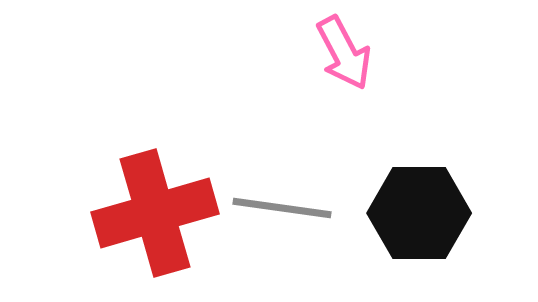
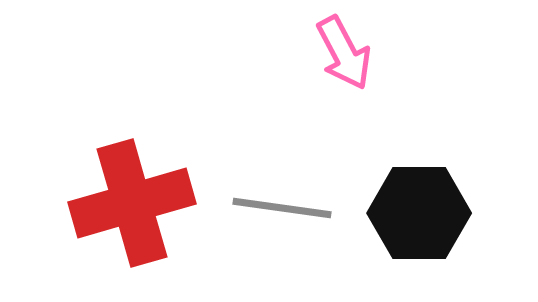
red cross: moved 23 px left, 10 px up
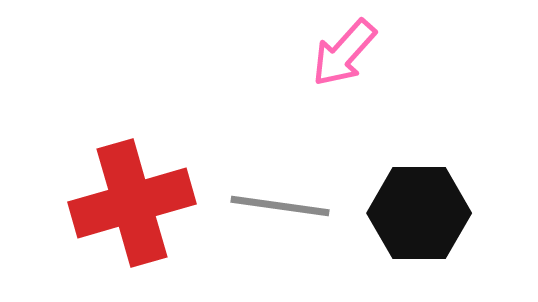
pink arrow: rotated 70 degrees clockwise
gray line: moved 2 px left, 2 px up
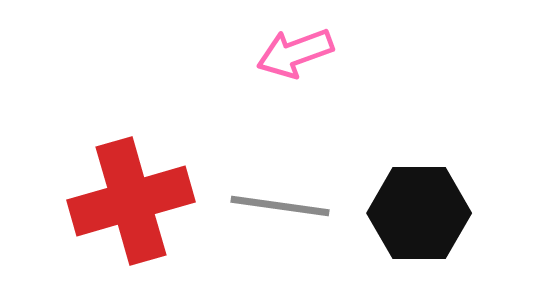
pink arrow: moved 49 px left; rotated 28 degrees clockwise
red cross: moved 1 px left, 2 px up
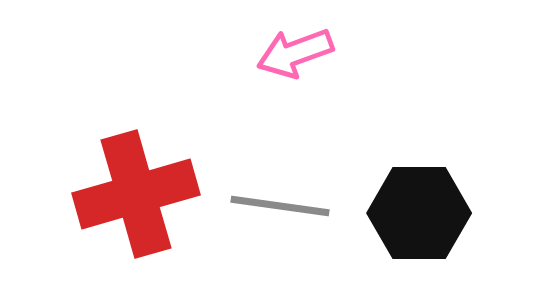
red cross: moved 5 px right, 7 px up
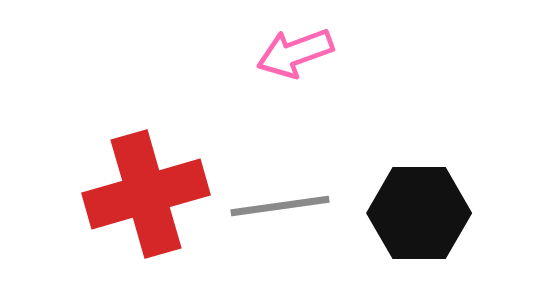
red cross: moved 10 px right
gray line: rotated 16 degrees counterclockwise
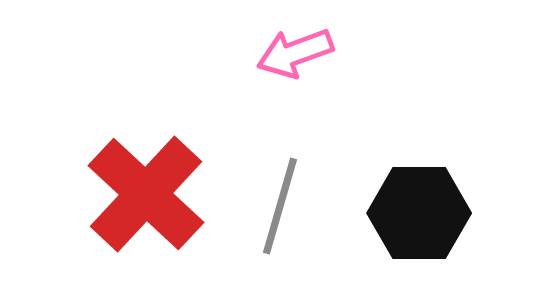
red cross: rotated 31 degrees counterclockwise
gray line: rotated 66 degrees counterclockwise
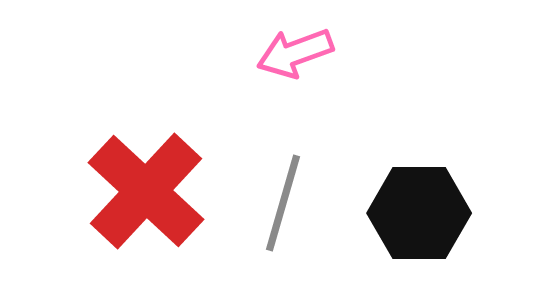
red cross: moved 3 px up
gray line: moved 3 px right, 3 px up
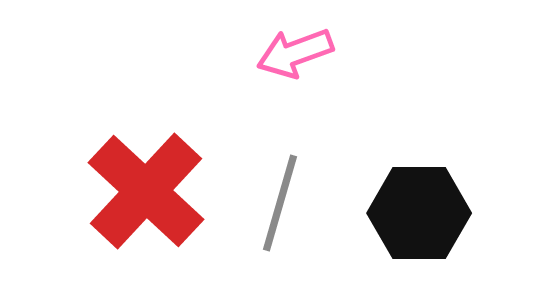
gray line: moved 3 px left
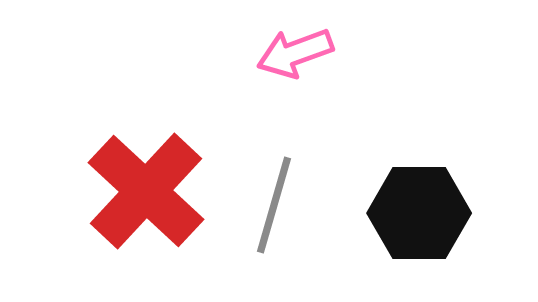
gray line: moved 6 px left, 2 px down
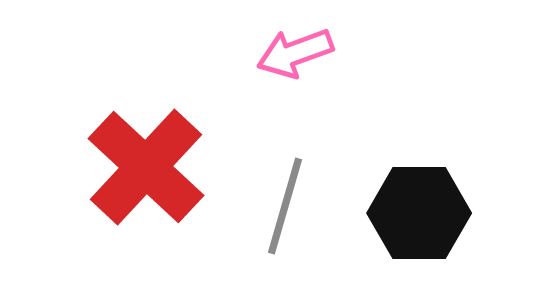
red cross: moved 24 px up
gray line: moved 11 px right, 1 px down
